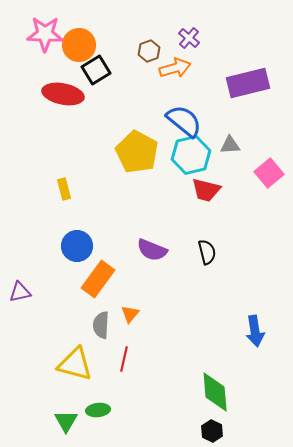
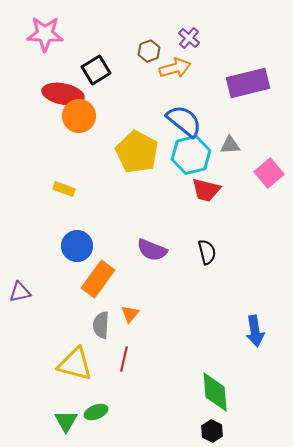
orange circle: moved 71 px down
yellow rectangle: rotated 55 degrees counterclockwise
green ellipse: moved 2 px left, 2 px down; rotated 15 degrees counterclockwise
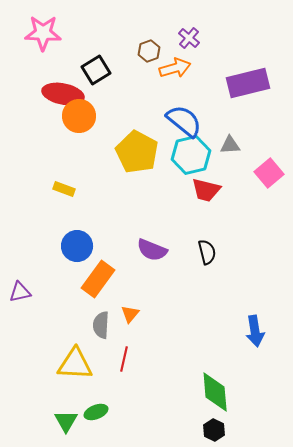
pink star: moved 2 px left, 1 px up
yellow triangle: rotated 12 degrees counterclockwise
black hexagon: moved 2 px right, 1 px up
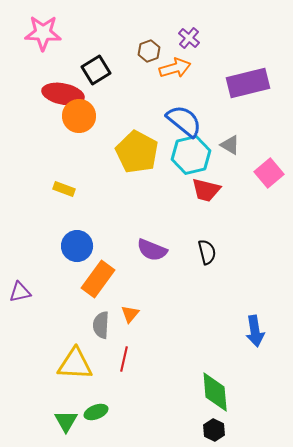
gray triangle: rotated 35 degrees clockwise
